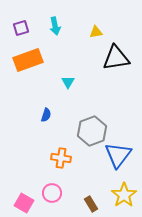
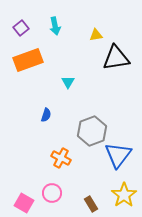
purple square: rotated 21 degrees counterclockwise
yellow triangle: moved 3 px down
orange cross: rotated 18 degrees clockwise
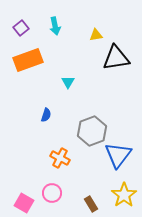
orange cross: moved 1 px left
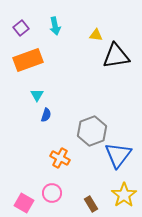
yellow triangle: rotated 16 degrees clockwise
black triangle: moved 2 px up
cyan triangle: moved 31 px left, 13 px down
